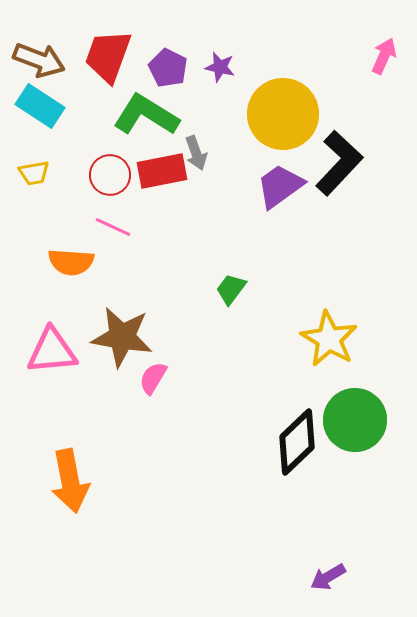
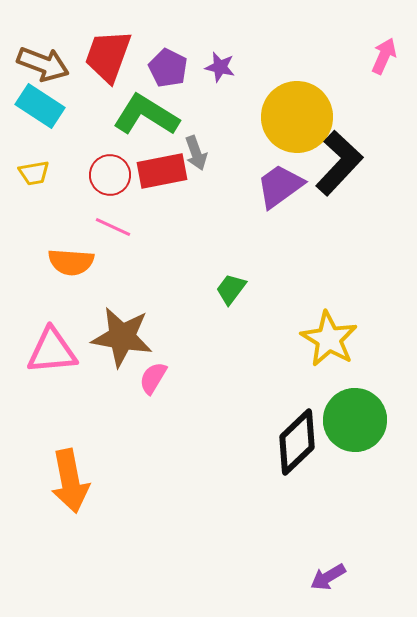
brown arrow: moved 4 px right, 4 px down
yellow circle: moved 14 px right, 3 px down
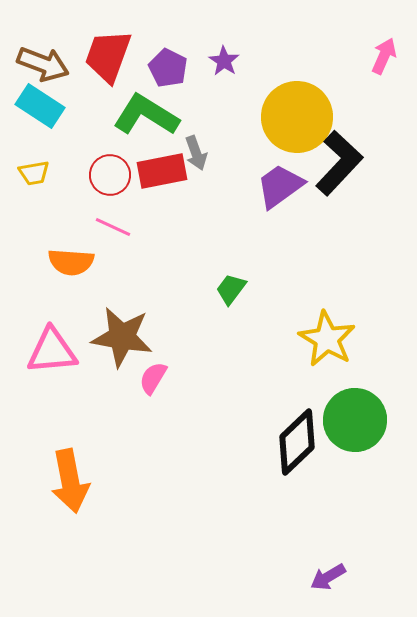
purple star: moved 4 px right, 6 px up; rotated 20 degrees clockwise
yellow star: moved 2 px left
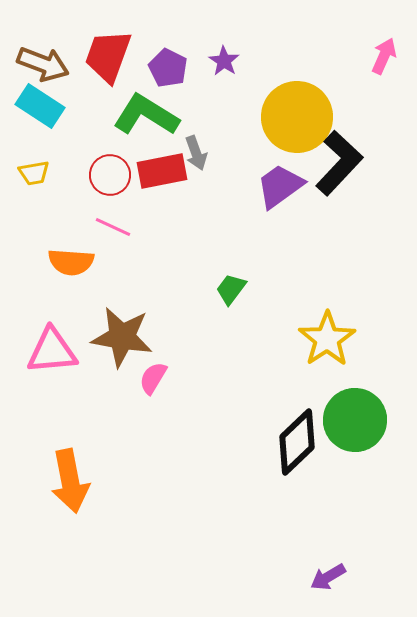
yellow star: rotated 8 degrees clockwise
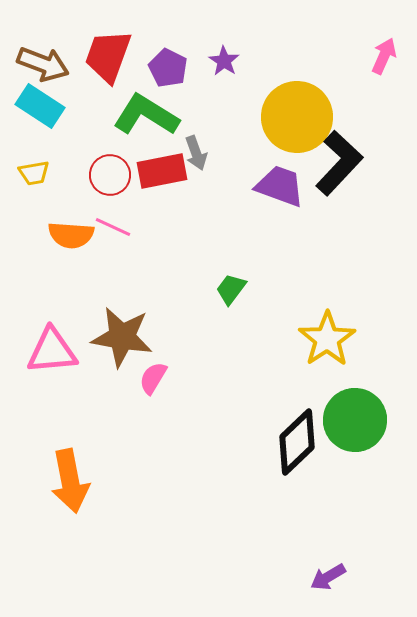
purple trapezoid: rotated 56 degrees clockwise
orange semicircle: moved 27 px up
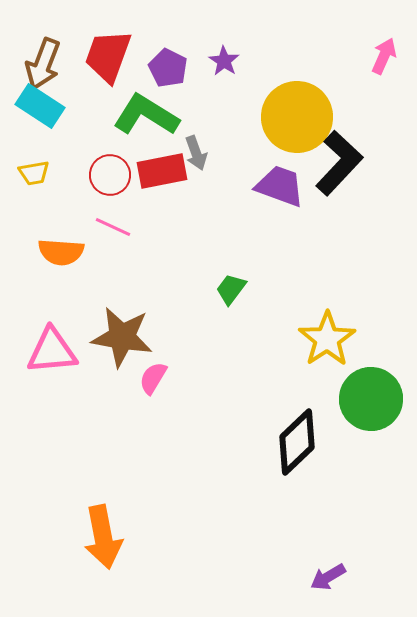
brown arrow: rotated 90 degrees clockwise
orange semicircle: moved 10 px left, 17 px down
green circle: moved 16 px right, 21 px up
orange arrow: moved 33 px right, 56 px down
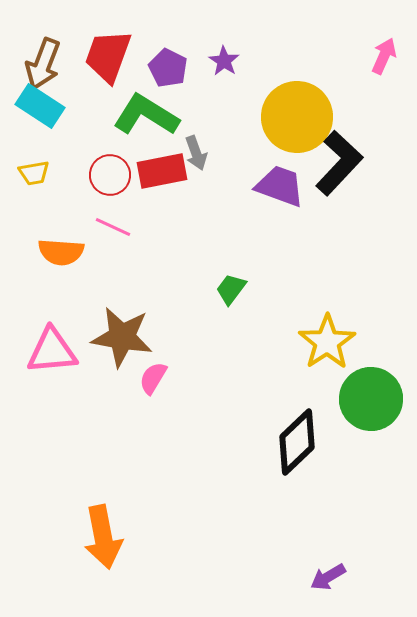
yellow star: moved 3 px down
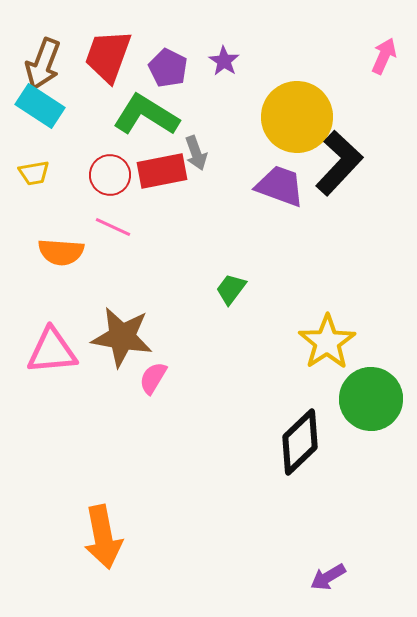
black diamond: moved 3 px right
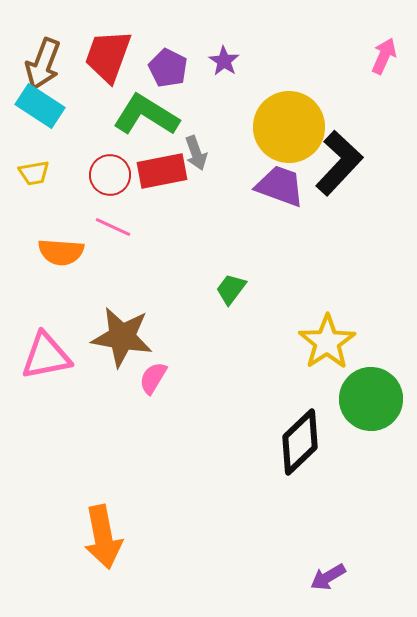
yellow circle: moved 8 px left, 10 px down
pink triangle: moved 6 px left, 5 px down; rotated 6 degrees counterclockwise
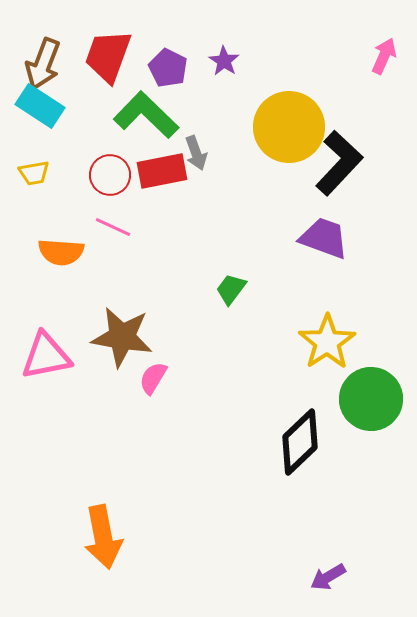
green L-shape: rotated 12 degrees clockwise
purple trapezoid: moved 44 px right, 52 px down
